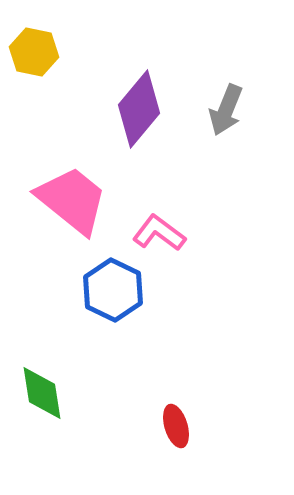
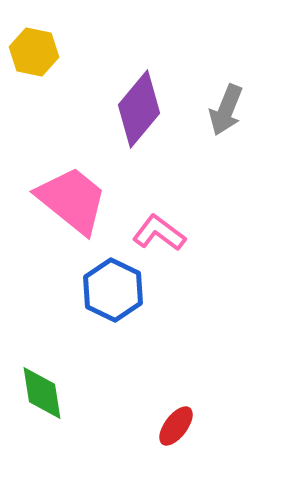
red ellipse: rotated 54 degrees clockwise
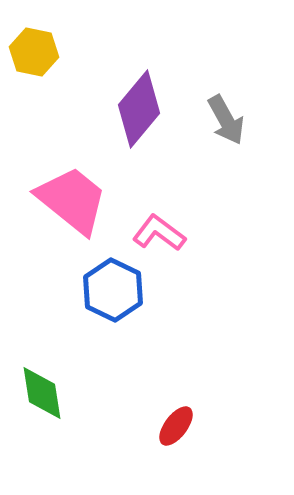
gray arrow: moved 10 px down; rotated 51 degrees counterclockwise
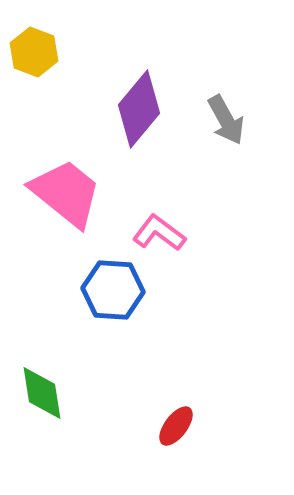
yellow hexagon: rotated 9 degrees clockwise
pink trapezoid: moved 6 px left, 7 px up
blue hexagon: rotated 22 degrees counterclockwise
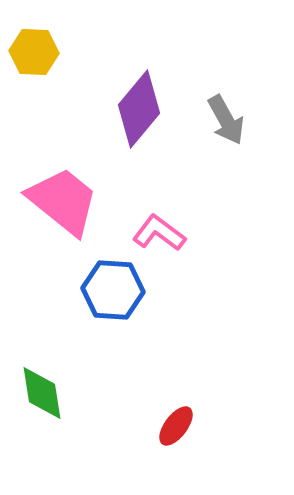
yellow hexagon: rotated 18 degrees counterclockwise
pink trapezoid: moved 3 px left, 8 px down
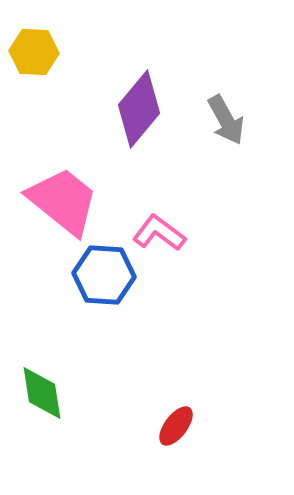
blue hexagon: moved 9 px left, 15 px up
